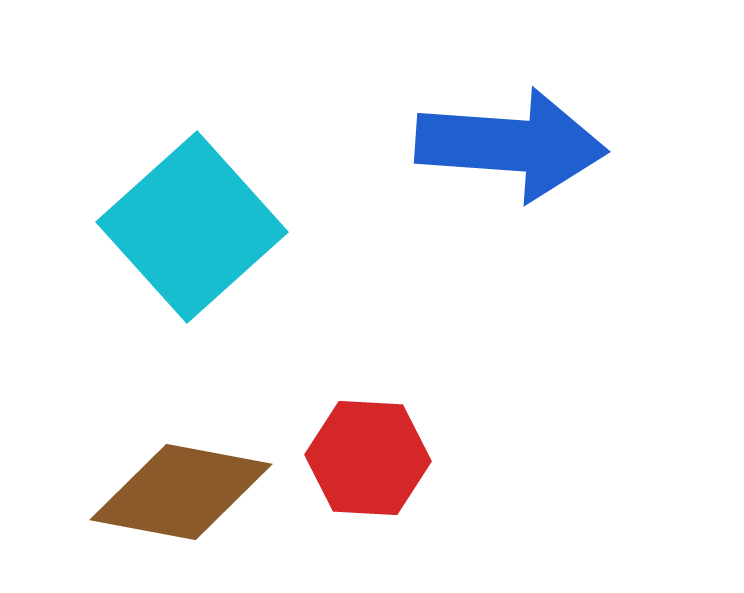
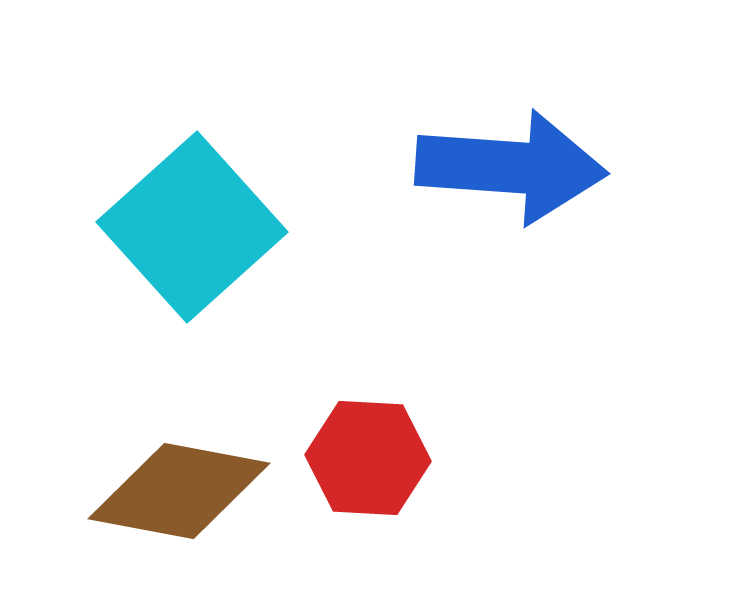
blue arrow: moved 22 px down
brown diamond: moved 2 px left, 1 px up
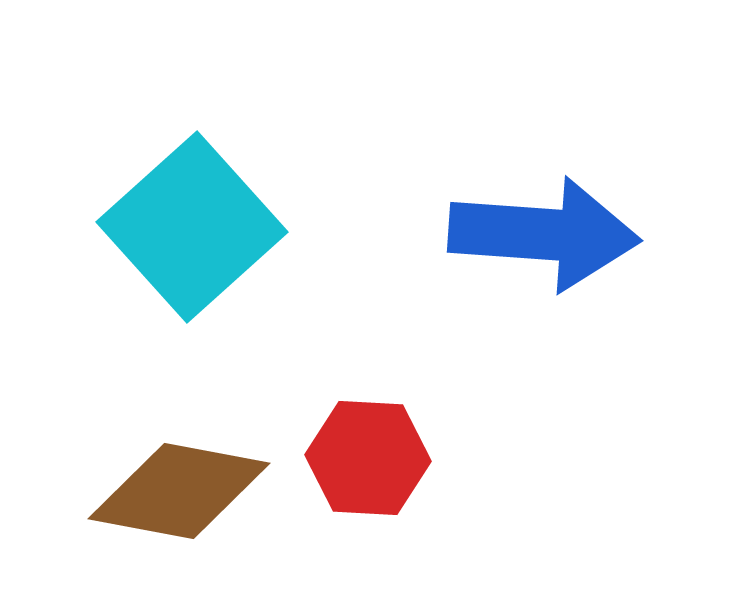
blue arrow: moved 33 px right, 67 px down
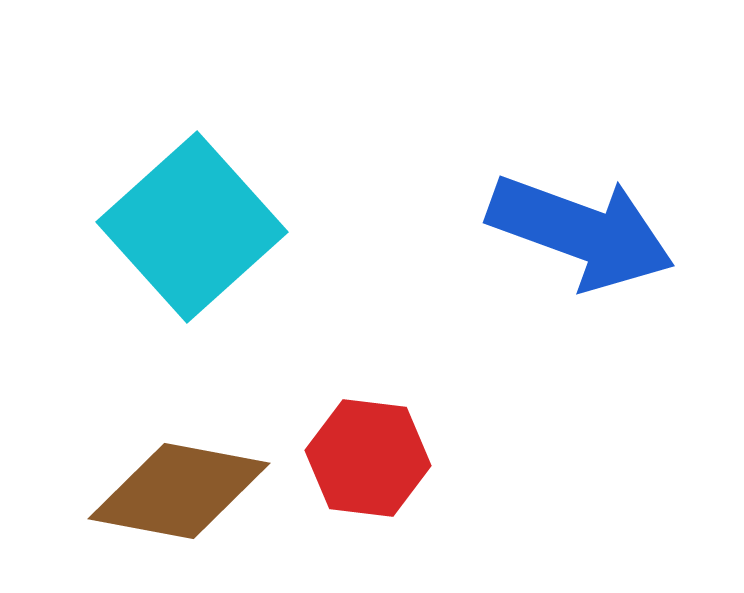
blue arrow: moved 37 px right, 2 px up; rotated 16 degrees clockwise
red hexagon: rotated 4 degrees clockwise
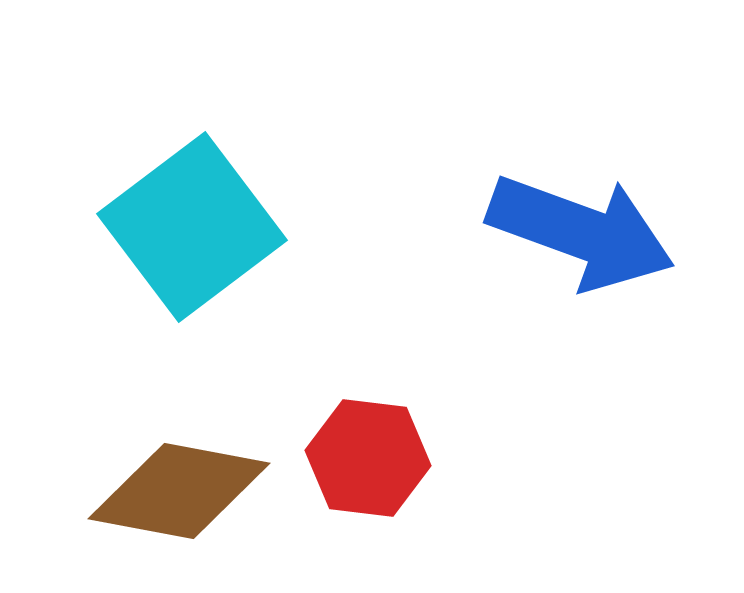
cyan square: rotated 5 degrees clockwise
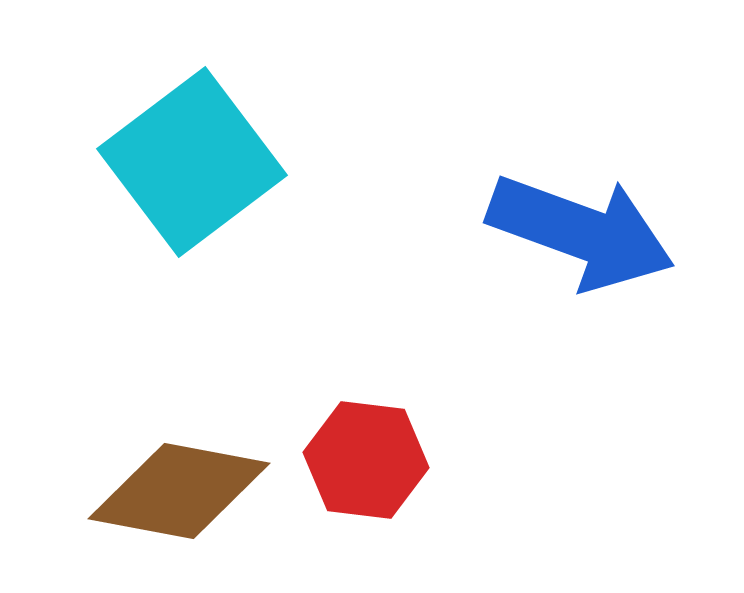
cyan square: moved 65 px up
red hexagon: moved 2 px left, 2 px down
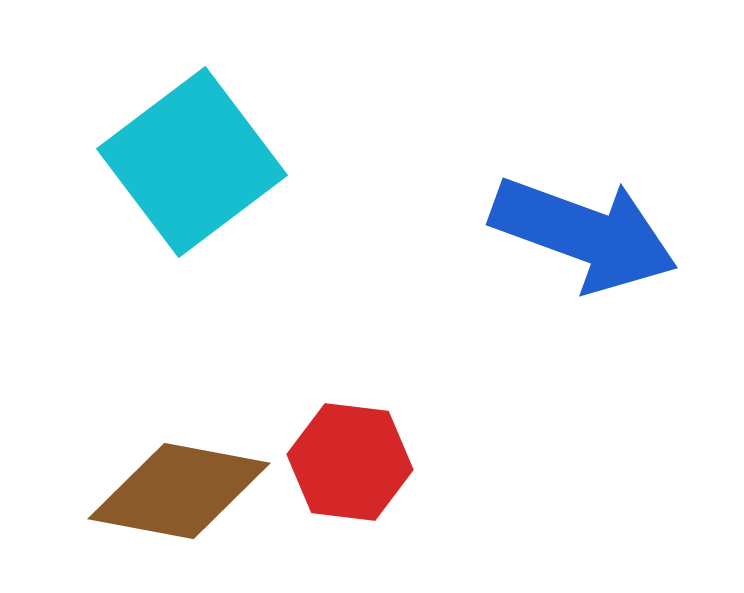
blue arrow: moved 3 px right, 2 px down
red hexagon: moved 16 px left, 2 px down
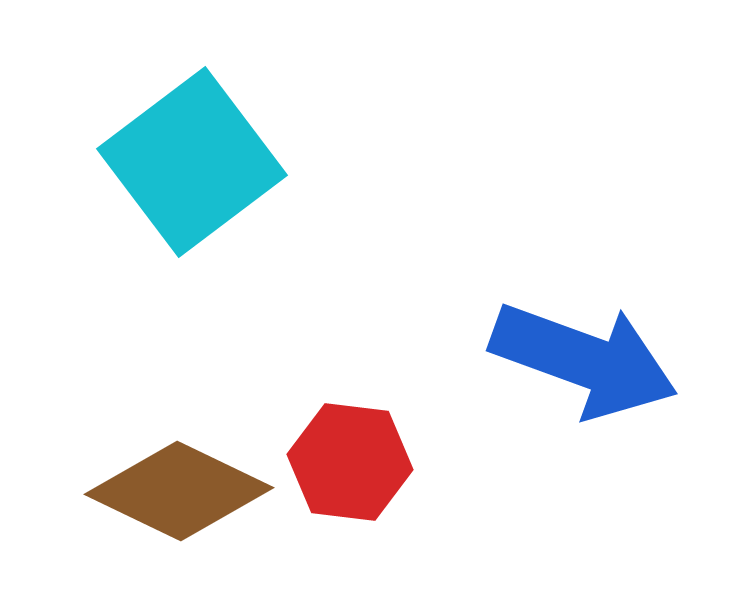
blue arrow: moved 126 px down
brown diamond: rotated 15 degrees clockwise
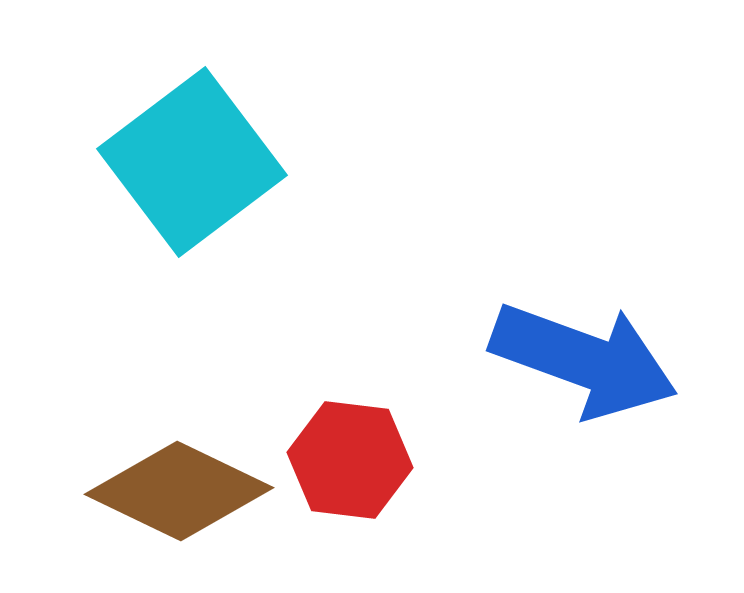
red hexagon: moved 2 px up
